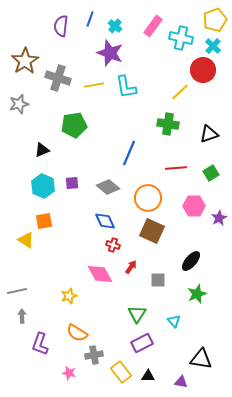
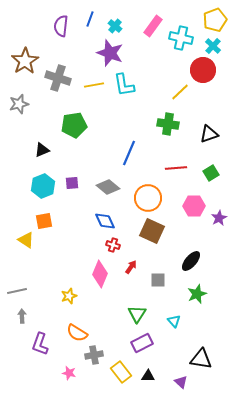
cyan L-shape at (126, 87): moved 2 px left, 2 px up
cyan hexagon at (43, 186): rotated 15 degrees clockwise
pink diamond at (100, 274): rotated 52 degrees clockwise
purple triangle at (181, 382): rotated 32 degrees clockwise
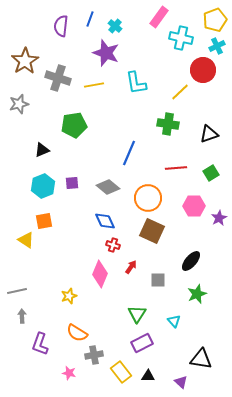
pink rectangle at (153, 26): moved 6 px right, 9 px up
cyan cross at (213, 46): moved 4 px right; rotated 21 degrees clockwise
purple star at (110, 53): moved 4 px left
cyan L-shape at (124, 85): moved 12 px right, 2 px up
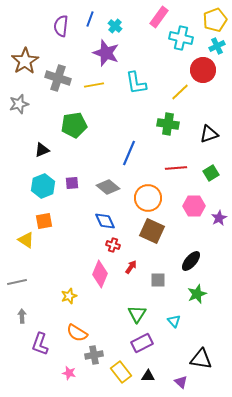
gray line at (17, 291): moved 9 px up
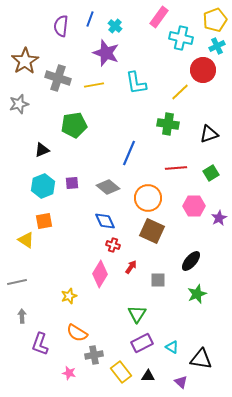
pink diamond at (100, 274): rotated 8 degrees clockwise
cyan triangle at (174, 321): moved 2 px left, 26 px down; rotated 16 degrees counterclockwise
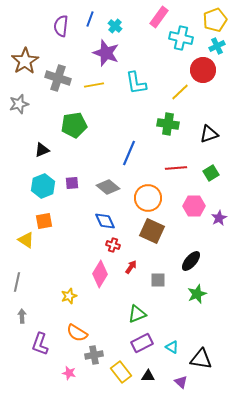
gray line at (17, 282): rotated 66 degrees counterclockwise
green triangle at (137, 314): rotated 36 degrees clockwise
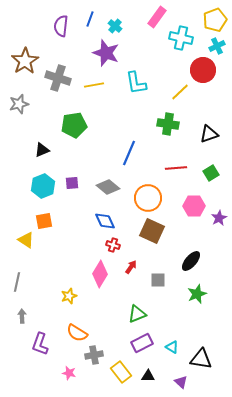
pink rectangle at (159, 17): moved 2 px left
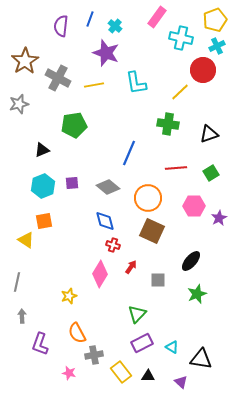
gray cross at (58, 78): rotated 10 degrees clockwise
blue diamond at (105, 221): rotated 10 degrees clockwise
green triangle at (137, 314): rotated 24 degrees counterclockwise
orange semicircle at (77, 333): rotated 30 degrees clockwise
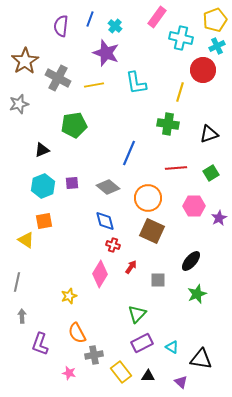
yellow line at (180, 92): rotated 30 degrees counterclockwise
